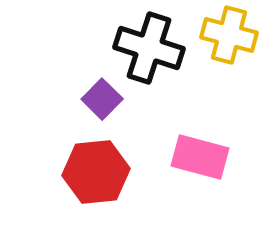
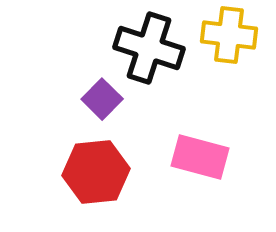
yellow cross: rotated 8 degrees counterclockwise
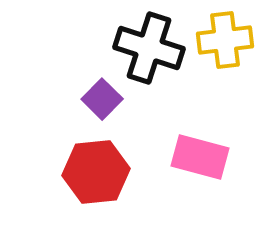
yellow cross: moved 4 px left, 5 px down; rotated 14 degrees counterclockwise
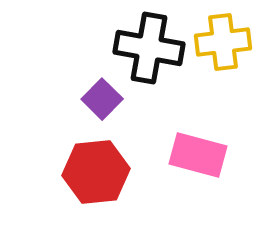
yellow cross: moved 2 px left, 2 px down
black cross: rotated 8 degrees counterclockwise
pink rectangle: moved 2 px left, 2 px up
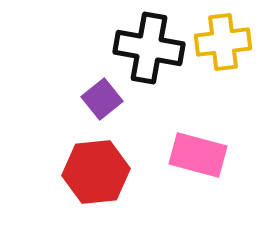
purple square: rotated 6 degrees clockwise
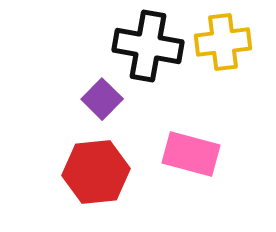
black cross: moved 1 px left, 2 px up
purple square: rotated 6 degrees counterclockwise
pink rectangle: moved 7 px left, 1 px up
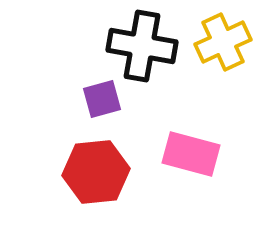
yellow cross: rotated 18 degrees counterclockwise
black cross: moved 6 px left
purple square: rotated 30 degrees clockwise
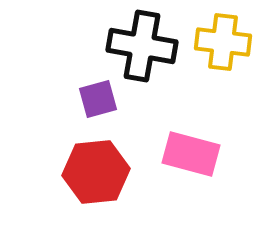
yellow cross: rotated 32 degrees clockwise
purple square: moved 4 px left
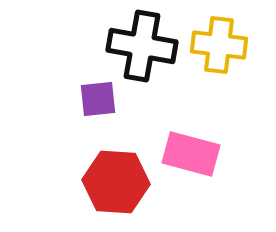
yellow cross: moved 4 px left, 3 px down
purple square: rotated 9 degrees clockwise
red hexagon: moved 20 px right, 10 px down; rotated 10 degrees clockwise
